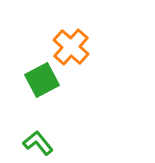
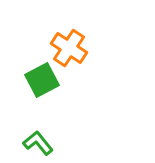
orange cross: moved 2 px left, 1 px down; rotated 9 degrees counterclockwise
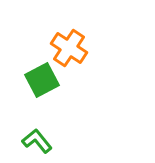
green L-shape: moved 1 px left, 2 px up
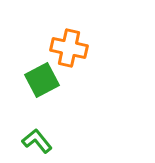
orange cross: rotated 21 degrees counterclockwise
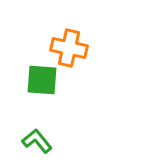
green square: rotated 32 degrees clockwise
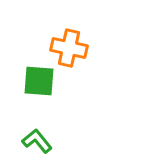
green square: moved 3 px left, 1 px down
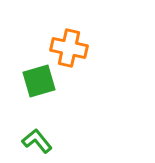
green square: rotated 20 degrees counterclockwise
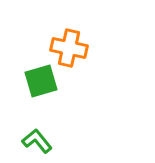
green square: moved 2 px right
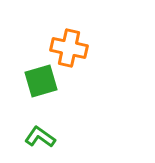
green L-shape: moved 3 px right, 4 px up; rotated 16 degrees counterclockwise
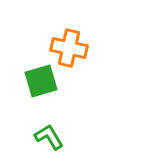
green L-shape: moved 9 px right; rotated 24 degrees clockwise
